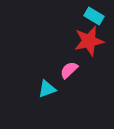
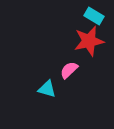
cyan triangle: rotated 36 degrees clockwise
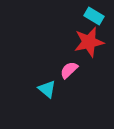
red star: moved 1 px down
cyan triangle: rotated 24 degrees clockwise
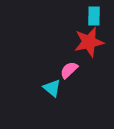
cyan rectangle: rotated 60 degrees clockwise
cyan triangle: moved 5 px right, 1 px up
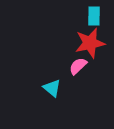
red star: moved 1 px right, 1 px down
pink semicircle: moved 9 px right, 4 px up
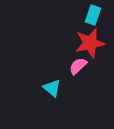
cyan rectangle: moved 1 px left, 1 px up; rotated 18 degrees clockwise
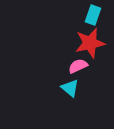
pink semicircle: rotated 18 degrees clockwise
cyan triangle: moved 18 px right
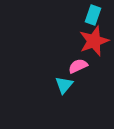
red star: moved 4 px right, 2 px up; rotated 8 degrees counterclockwise
cyan triangle: moved 6 px left, 3 px up; rotated 30 degrees clockwise
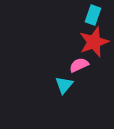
red star: moved 1 px down
pink semicircle: moved 1 px right, 1 px up
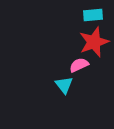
cyan rectangle: rotated 66 degrees clockwise
cyan triangle: rotated 18 degrees counterclockwise
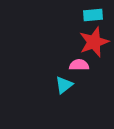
pink semicircle: rotated 24 degrees clockwise
cyan triangle: rotated 30 degrees clockwise
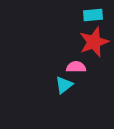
pink semicircle: moved 3 px left, 2 px down
